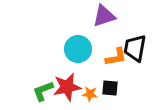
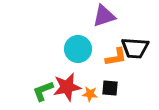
black trapezoid: rotated 96 degrees counterclockwise
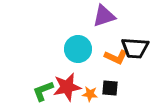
orange L-shape: rotated 35 degrees clockwise
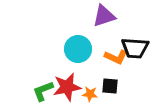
black square: moved 2 px up
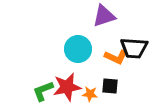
black trapezoid: moved 1 px left
